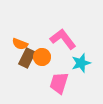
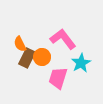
orange semicircle: rotated 42 degrees clockwise
cyan star: rotated 12 degrees counterclockwise
pink trapezoid: moved 1 px left, 5 px up
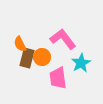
brown rectangle: rotated 12 degrees counterclockwise
pink trapezoid: rotated 25 degrees counterclockwise
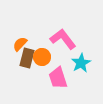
orange semicircle: rotated 70 degrees clockwise
pink trapezoid: rotated 10 degrees counterclockwise
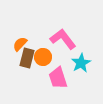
orange circle: moved 1 px right
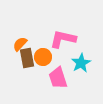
pink L-shape: rotated 40 degrees counterclockwise
brown rectangle: rotated 24 degrees counterclockwise
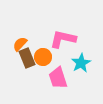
brown rectangle: rotated 12 degrees counterclockwise
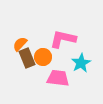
pink trapezoid: rotated 115 degrees clockwise
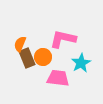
orange semicircle: rotated 21 degrees counterclockwise
